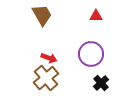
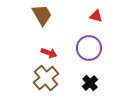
red triangle: rotated 16 degrees clockwise
purple circle: moved 2 px left, 6 px up
red arrow: moved 5 px up
black cross: moved 11 px left
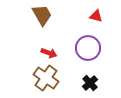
purple circle: moved 1 px left
brown cross: rotated 15 degrees counterclockwise
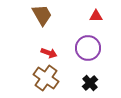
red triangle: rotated 16 degrees counterclockwise
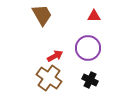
red triangle: moved 2 px left
red arrow: moved 6 px right, 3 px down; rotated 49 degrees counterclockwise
brown cross: moved 3 px right
black cross: moved 3 px up; rotated 21 degrees counterclockwise
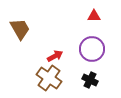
brown trapezoid: moved 22 px left, 14 px down
purple circle: moved 4 px right, 1 px down
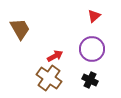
red triangle: rotated 40 degrees counterclockwise
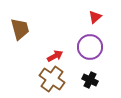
red triangle: moved 1 px right, 1 px down
brown trapezoid: rotated 15 degrees clockwise
purple circle: moved 2 px left, 2 px up
brown cross: moved 3 px right, 1 px down
